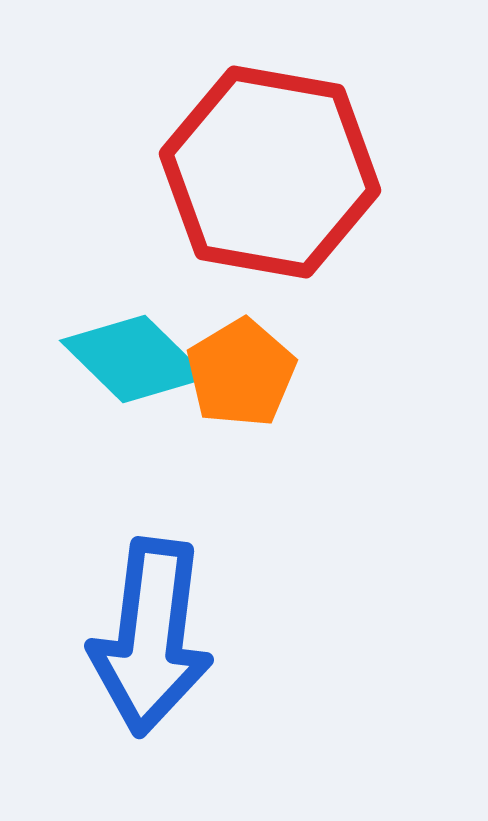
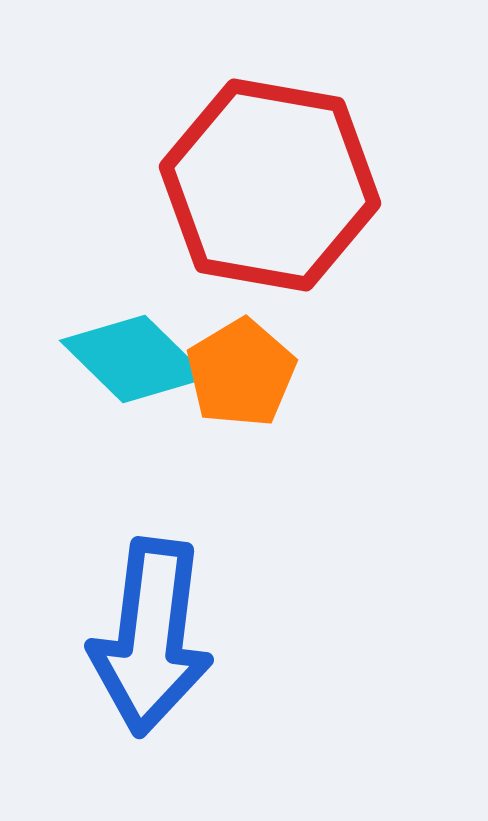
red hexagon: moved 13 px down
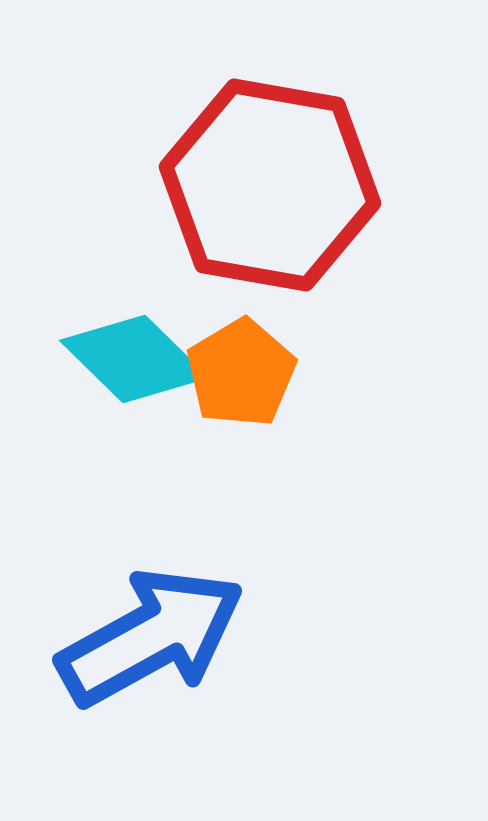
blue arrow: rotated 126 degrees counterclockwise
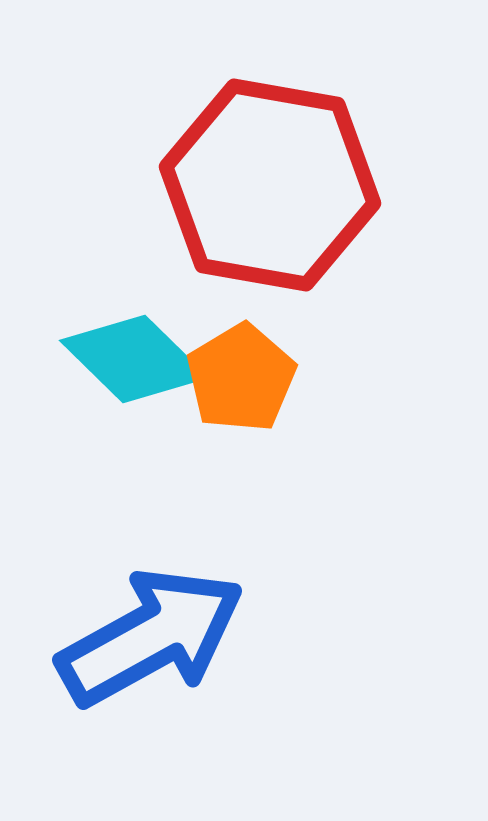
orange pentagon: moved 5 px down
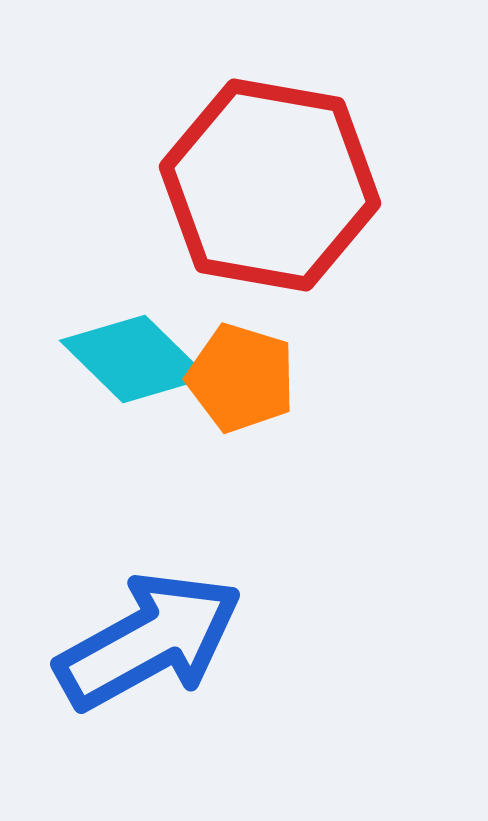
orange pentagon: rotated 24 degrees counterclockwise
blue arrow: moved 2 px left, 4 px down
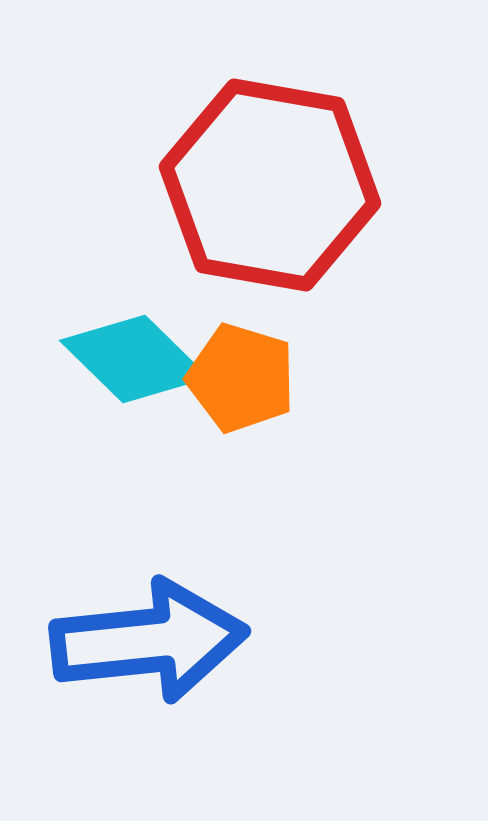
blue arrow: rotated 23 degrees clockwise
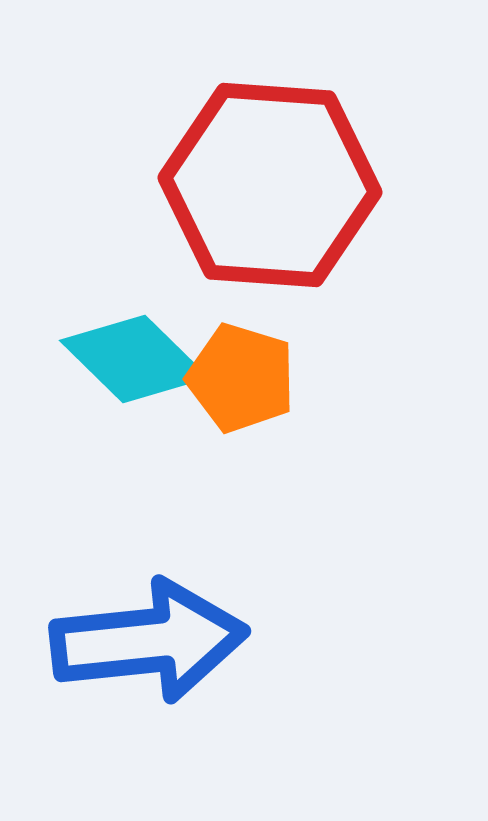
red hexagon: rotated 6 degrees counterclockwise
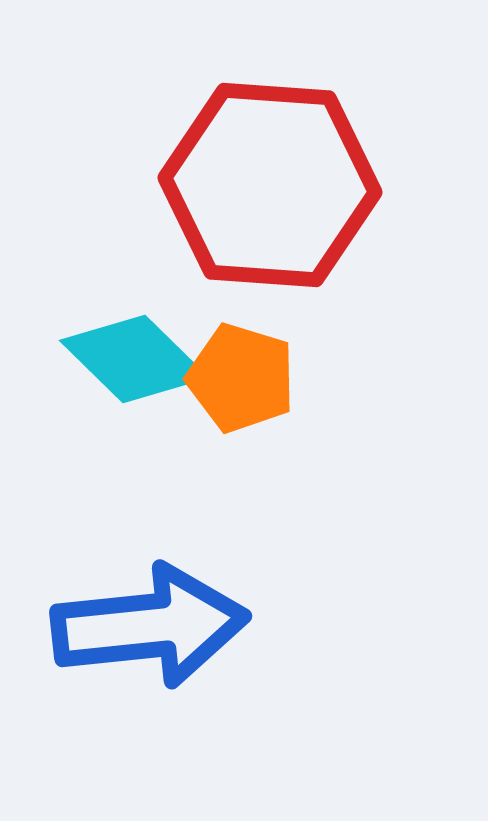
blue arrow: moved 1 px right, 15 px up
